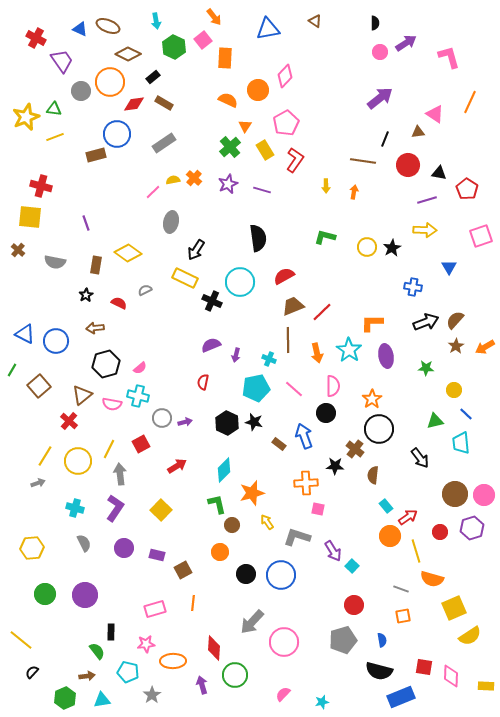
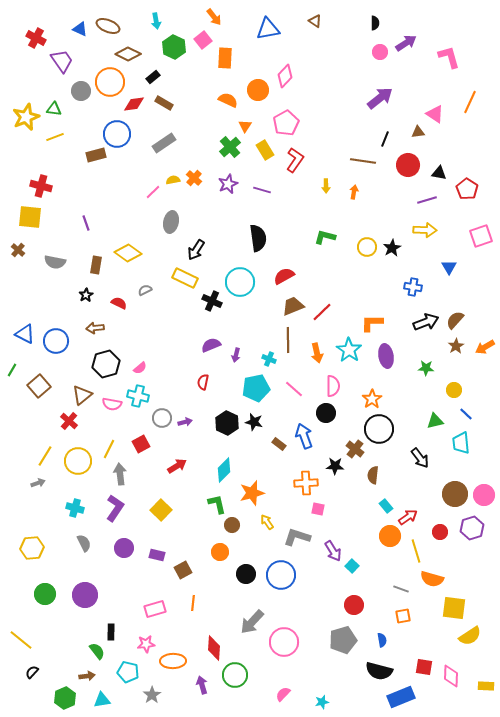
yellow square at (454, 608): rotated 30 degrees clockwise
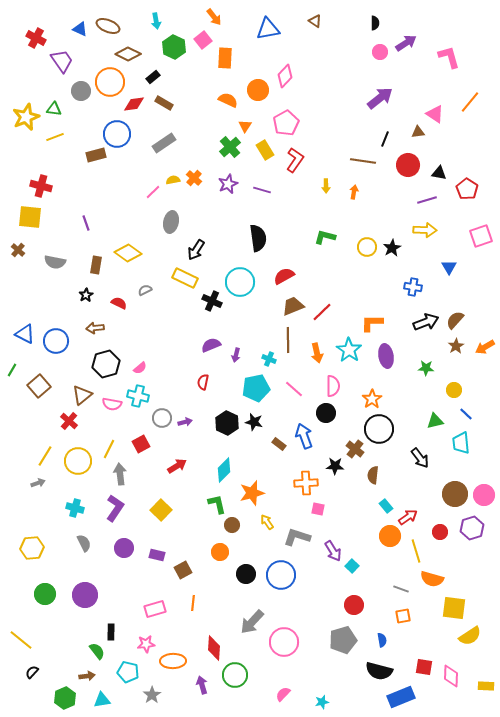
orange line at (470, 102): rotated 15 degrees clockwise
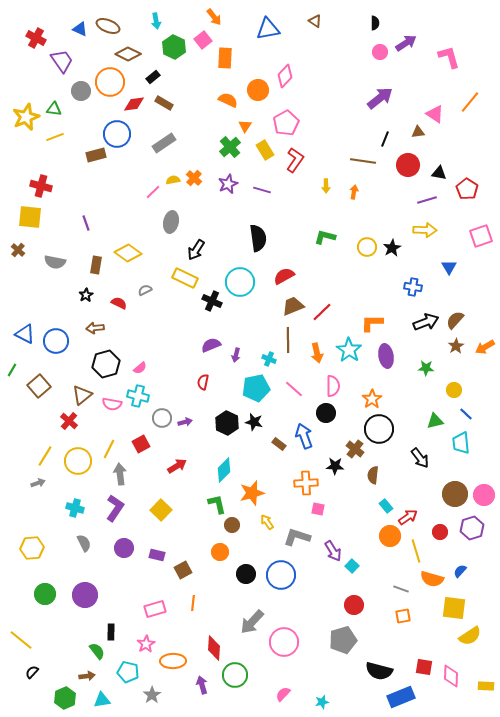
blue semicircle at (382, 640): moved 78 px right, 69 px up; rotated 128 degrees counterclockwise
pink star at (146, 644): rotated 24 degrees counterclockwise
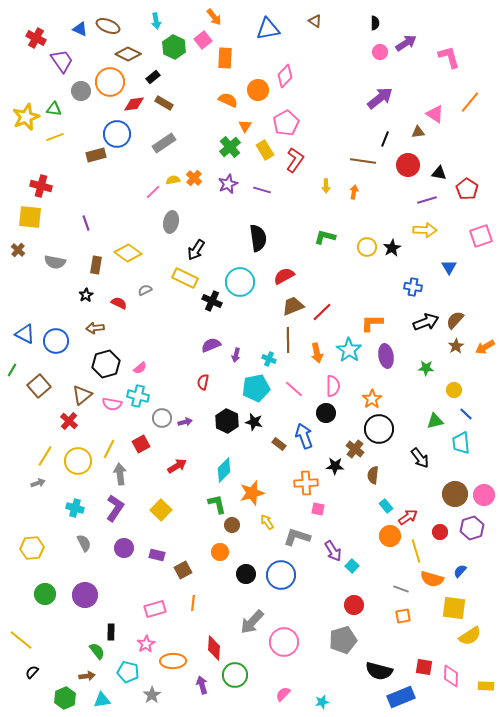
black hexagon at (227, 423): moved 2 px up
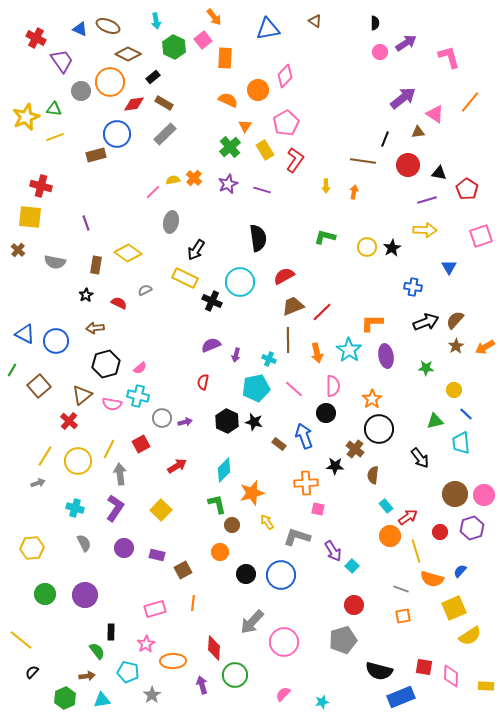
purple arrow at (380, 98): moved 23 px right
gray rectangle at (164, 143): moved 1 px right, 9 px up; rotated 10 degrees counterclockwise
yellow square at (454, 608): rotated 30 degrees counterclockwise
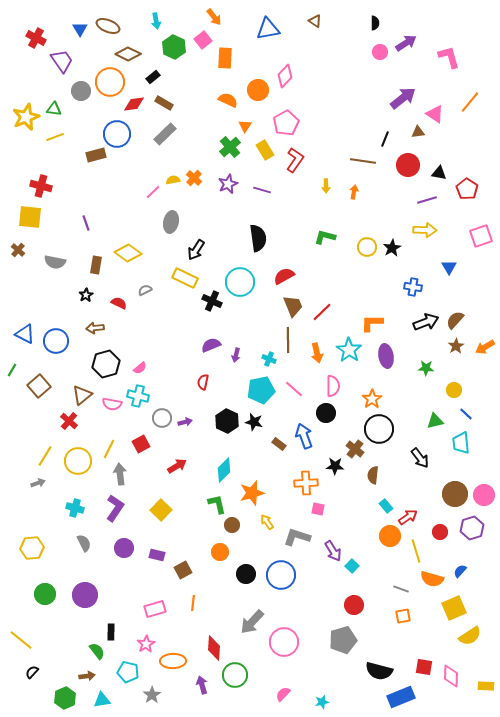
blue triangle at (80, 29): rotated 35 degrees clockwise
brown trapezoid at (293, 306): rotated 90 degrees clockwise
cyan pentagon at (256, 388): moved 5 px right, 2 px down
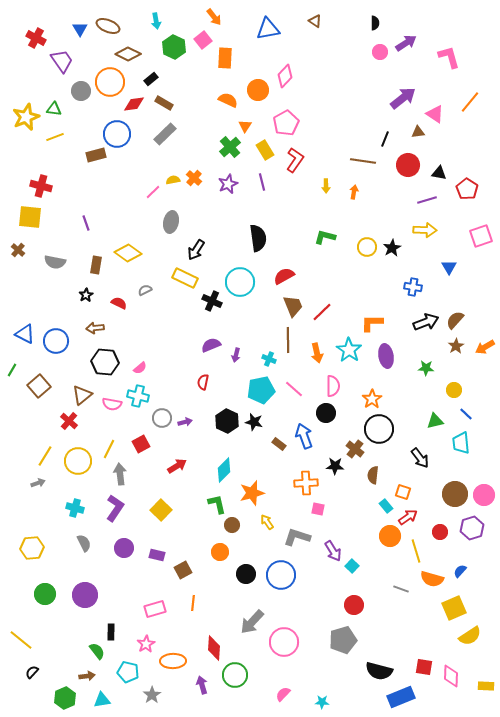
black rectangle at (153, 77): moved 2 px left, 2 px down
purple line at (262, 190): moved 8 px up; rotated 60 degrees clockwise
black hexagon at (106, 364): moved 1 px left, 2 px up; rotated 20 degrees clockwise
orange square at (403, 616): moved 124 px up; rotated 28 degrees clockwise
cyan star at (322, 702): rotated 16 degrees clockwise
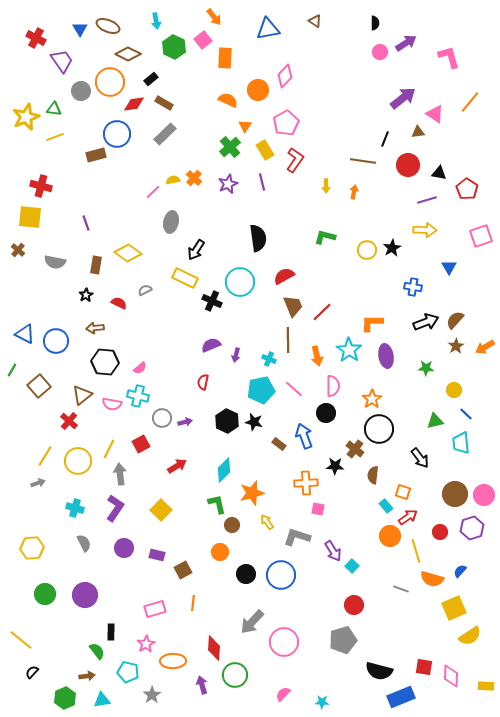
yellow circle at (367, 247): moved 3 px down
orange arrow at (317, 353): moved 3 px down
